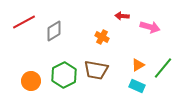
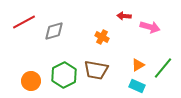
red arrow: moved 2 px right
gray diamond: rotated 15 degrees clockwise
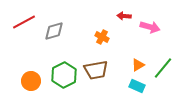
brown trapezoid: rotated 20 degrees counterclockwise
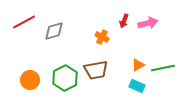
red arrow: moved 5 px down; rotated 72 degrees counterclockwise
pink arrow: moved 2 px left, 4 px up; rotated 30 degrees counterclockwise
green line: rotated 40 degrees clockwise
green hexagon: moved 1 px right, 3 px down
orange circle: moved 1 px left, 1 px up
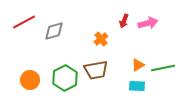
orange cross: moved 1 px left, 2 px down; rotated 24 degrees clockwise
cyan rectangle: rotated 21 degrees counterclockwise
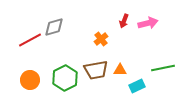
red line: moved 6 px right, 18 px down
gray diamond: moved 4 px up
orange triangle: moved 18 px left, 5 px down; rotated 32 degrees clockwise
cyan rectangle: rotated 28 degrees counterclockwise
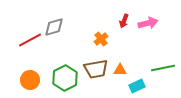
brown trapezoid: moved 1 px up
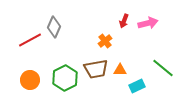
gray diamond: rotated 50 degrees counterclockwise
orange cross: moved 4 px right, 2 px down
green line: rotated 50 degrees clockwise
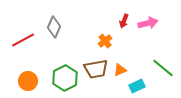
red line: moved 7 px left
orange triangle: rotated 24 degrees counterclockwise
orange circle: moved 2 px left, 1 px down
